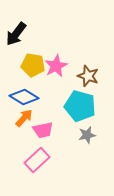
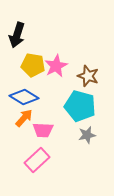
black arrow: moved 1 px right, 1 px down; rotated 20 degrees counterclockwise
pink trapezoid: rotated 15 degrees clockwise
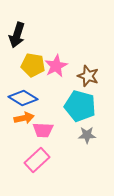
blue diamond: moved 1 px left, 1 px down
orange arrow: rotated 36 degrees clockwise
gray star: rotated 12 degrees clockwise
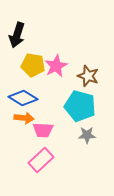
orange arrow: rotated 18 degrees clockwise
pink rectangle: moved 4 px right
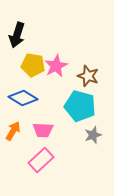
orange arrow: moved 11 px left, 13 px down; rotated 66 degrees counterclockwise
gray star: moved 6 px right; rotated 18 degrees counterclockwise
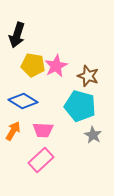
blue diamond: moved 3 px down
gray star: rotated 24 degrees counterclockwise
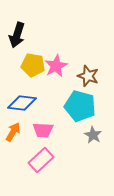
blue diamond: moved 1 px left, 2 px down; rotated 24 degrees counterclockwise
orange arrow: moved 1 px down
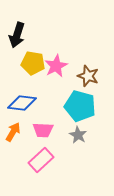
yellow pentagon: moved 2 px up
gray star: moved 15 px left
